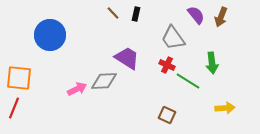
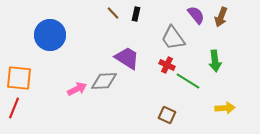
green arrow: moved 3 px right, 2 px up
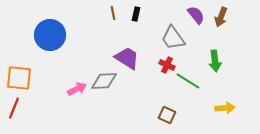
brown line: rotated 32 degrees clockwise
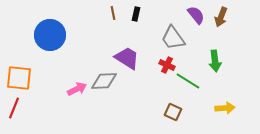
brown square: moved 6 px right, 3 px up
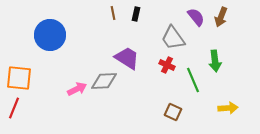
purple semicircle: moved 2 px down
green line: moved 5 px right, 1 px up; rotated 35 degrees clockwise
yellow arrow: moved 3 px right
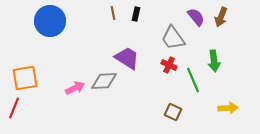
blue circle: moved 14 px up
green arrow: moved 1 px left
red cross: moved 2 px right
orange square: moved 6 px right; rotated 16 degrees counterclockwise
pink arrow: moved 2 px left, 1 px up
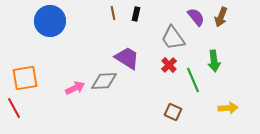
red cross: rotated 21 degrees clockwise
red line: rotated 50 degrees counterclockwise
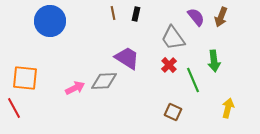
orange square: rotated 16 degrees clockwise
yellow arrow: rotated 72 degrees counterclockwise
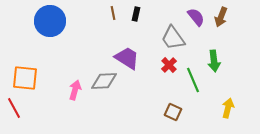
pink arrow: moved 2 px down; rotated 48 degrees counterclockwise
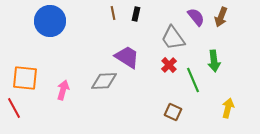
purple trapezoid: moved 1 px up
pink arrow: moved 12 px left
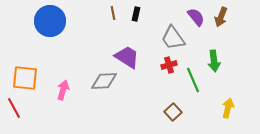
red cross: rotated 28 degrees clockwise
brown square: rotated 24 degrees clockwise
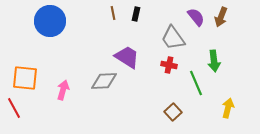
red cross: rotated 28 degrees clockwise
green line: moved 3 px right, 3 px down
